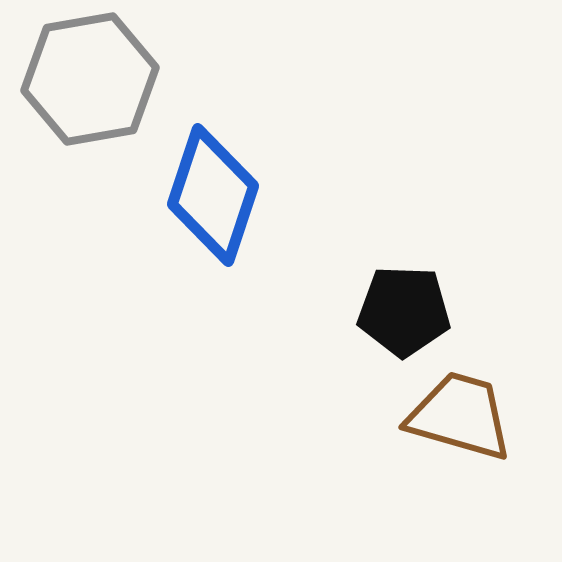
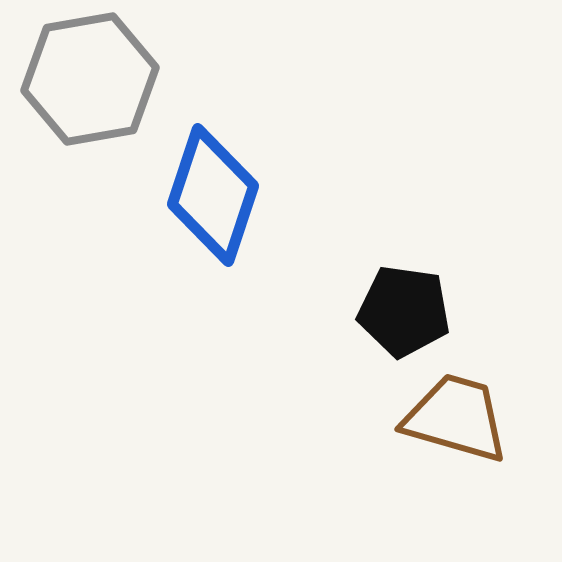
black pentagon: rotated 6 degrees clockwise
brown trapezoid: moved 4 px left, 2 px down
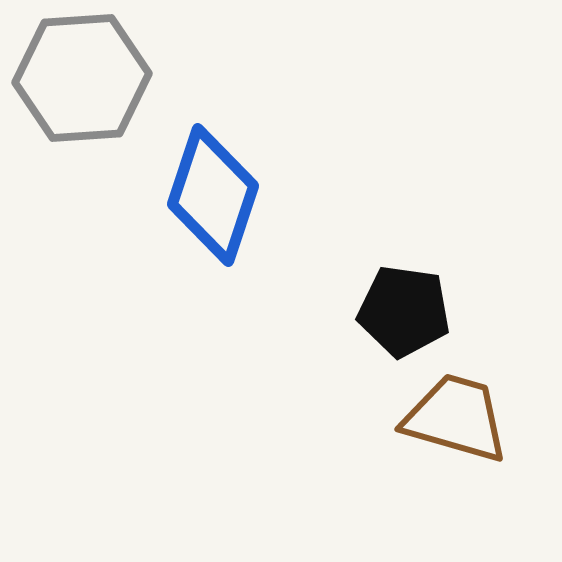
gray hexagon: moved 8 px left, 1 px up; rotated 6 degrees clockwise
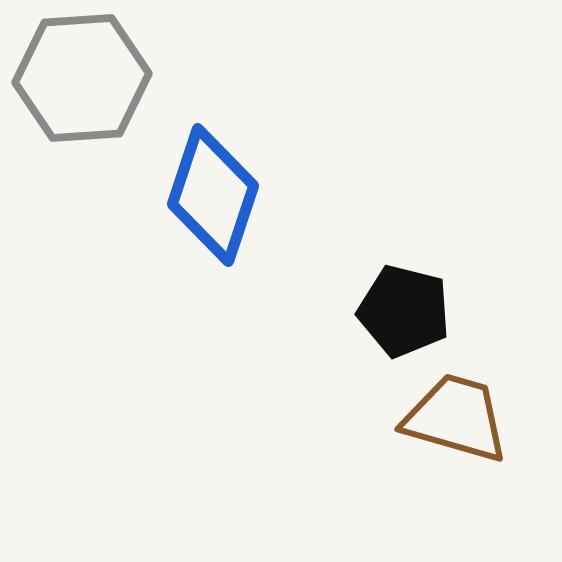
black pentagon: rotated 6 degrees clockwise
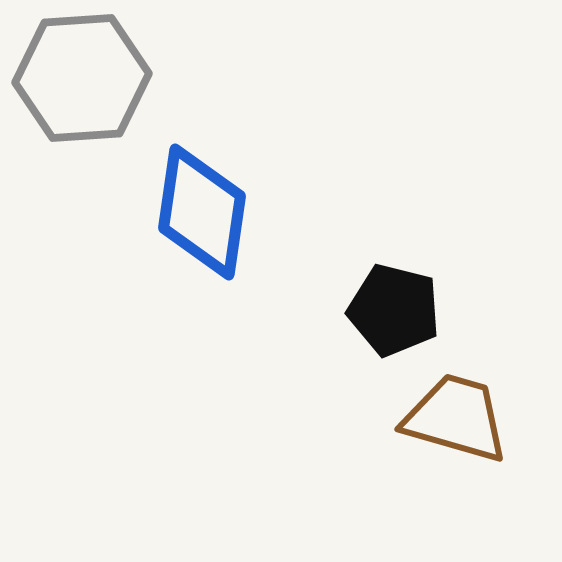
blue diamond: moved 11 px left, 17 px down; rotated 10 degrees counterclockwise
black pentagon: moved 10 px left, 1 px up
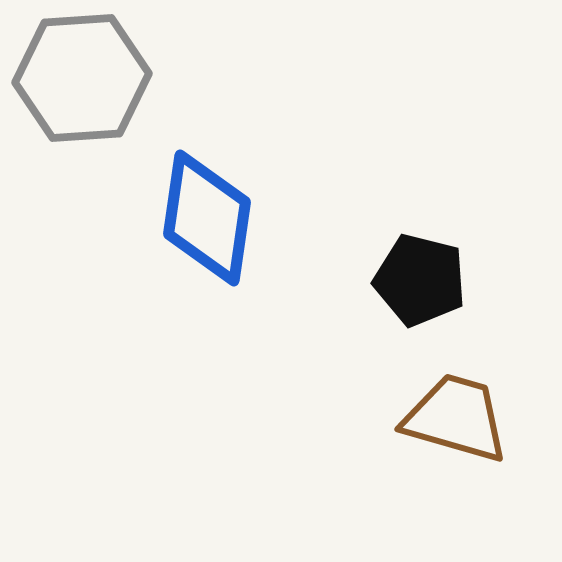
blue diamond: moved 5 px right, 6 px down
black pentagon: moved 26 px right, 30 px up
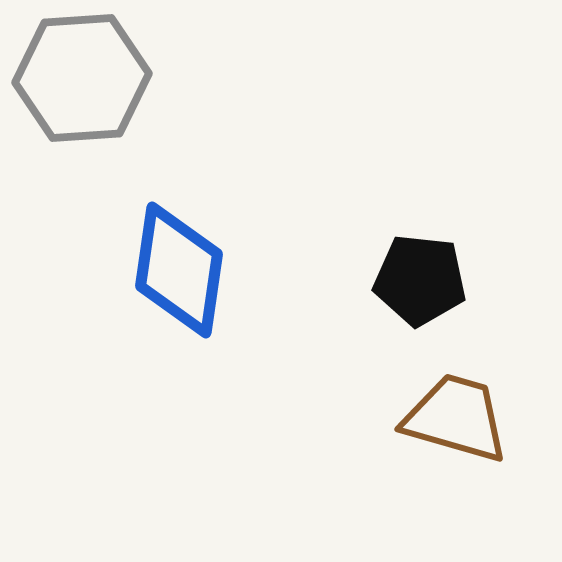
blue diamond: moved 28 px left, 52 px down
black pentagon: rotated 8 degrees counterclockwise
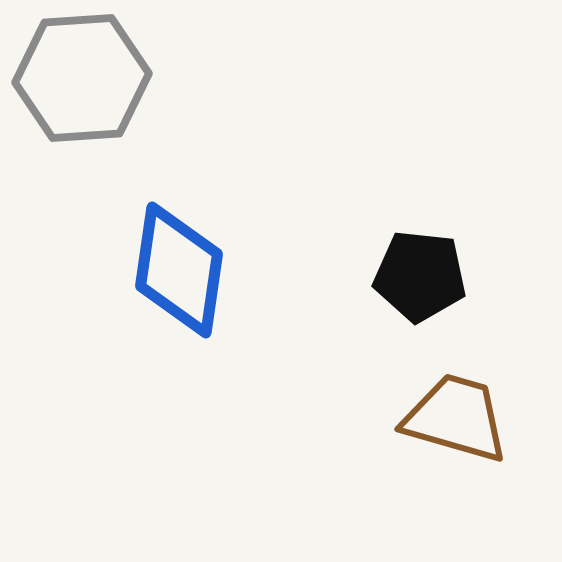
black pentagon: moved 4 px up
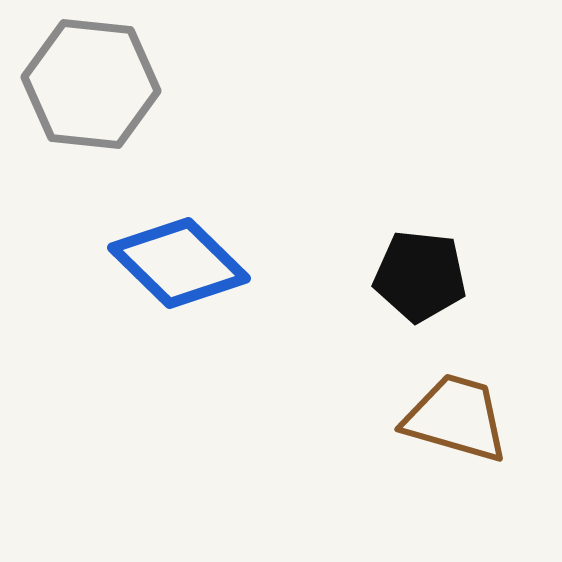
gray hexagon: moved 9 px right, 6 px down; rotated 10 degrees clockwise
blue diamond: moved 7 px up; rotated 54 degrees counterclockwise
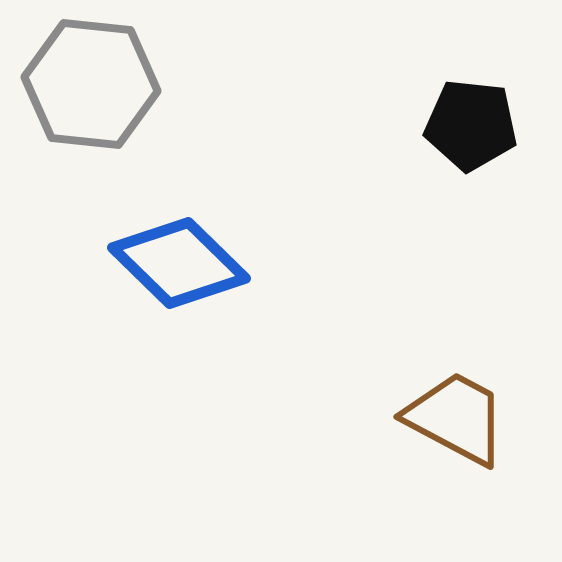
black pentagon: moved 51 px right, 151 px up
brown trapezoid: rotated 12 degrees clockwise
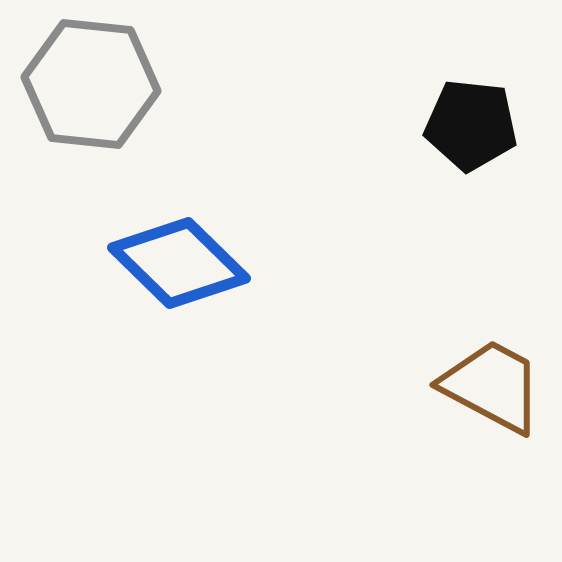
brown trapezoid: moved 36 px right, 32 px up
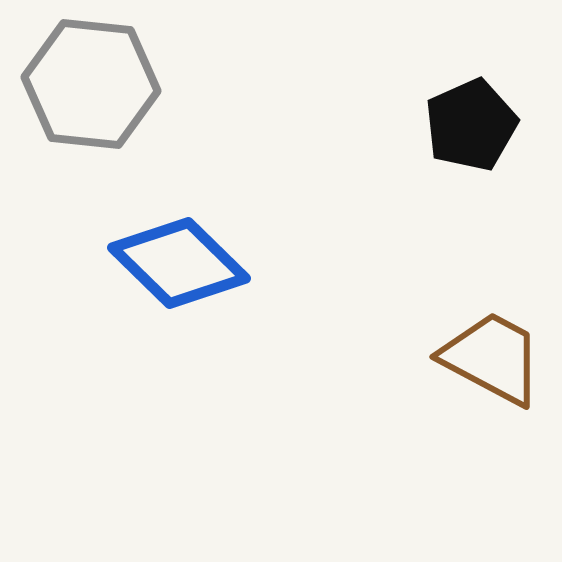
black pentagon: rotated 30 degrees counterclockwise
brown trapezoid: moved 28 px up
